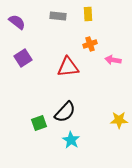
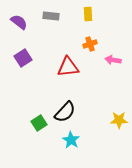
gray rectangle: moved 7 px left
purple semicircle: moved 2 px right
green square: rotated 14 degrees counterclockwise
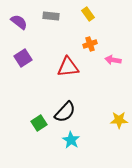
yellow rectangle: rotated 32 degrees counterclockwise
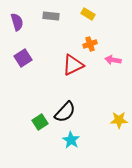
yellow rectangle: rotated 24 degrees counterclockwise
purple semicircle: moved 2 px left; rotated 36 degrees clockwise
red triangle: moved 5 px right, 2 px up; rotated 20 degrees counterclockwise
green square: moved 1 px right, 1 px up
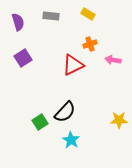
purple semicircle: moved 1 px right
